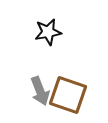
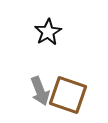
black star: rotated 20 degrees counterclockwise
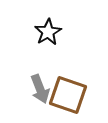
gray arrow: moved 2 px up
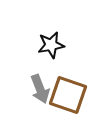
black star: moved 3 px right, 13 px down; rotated 20 degrees clockwise
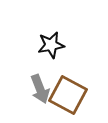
brown square: rotated 9 degrees clockwise
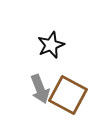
black star: rotated 12 degrees counterclockwise
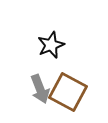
brown square: moved 3 px up
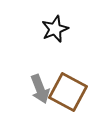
black star: moved 4 px right, 16 px up
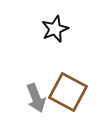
gray arrow: moved 4 px left, 9 px down
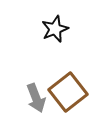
brown square: rotated 24 degrees clockwise
